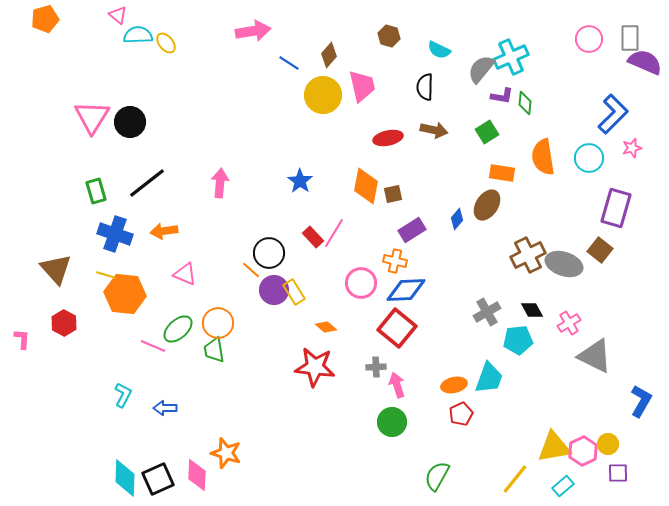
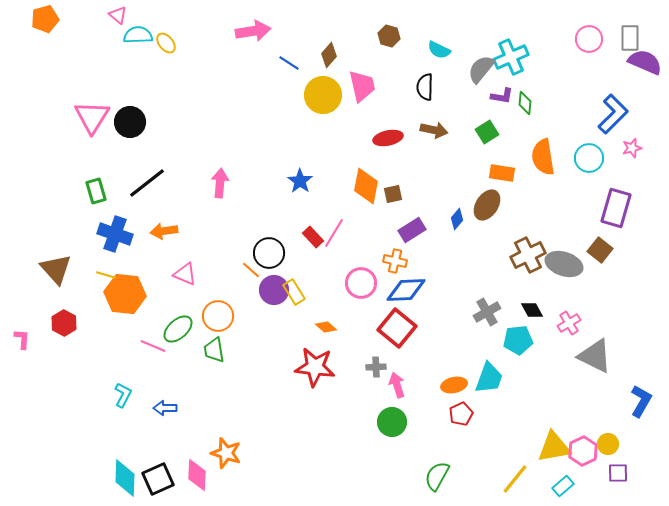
orange circle at (218, 323): moved 7 px up
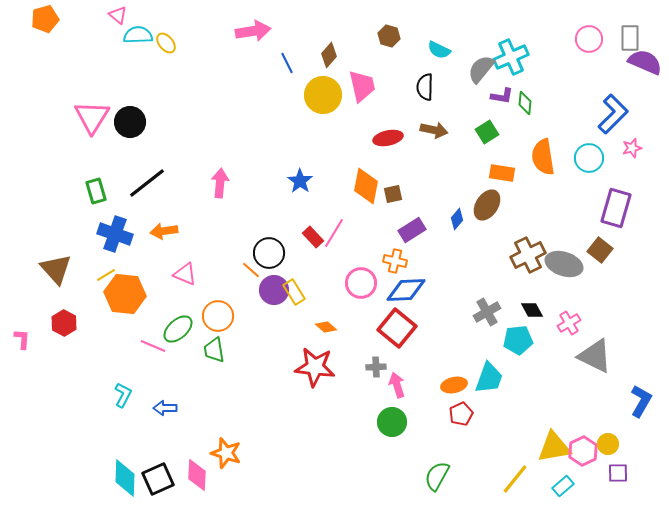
blue line at (289, 63): moved 2 px left; rotated 30 degrees clockwise
yellow line at (106, 275): rotated 48 degrees counterclockwise
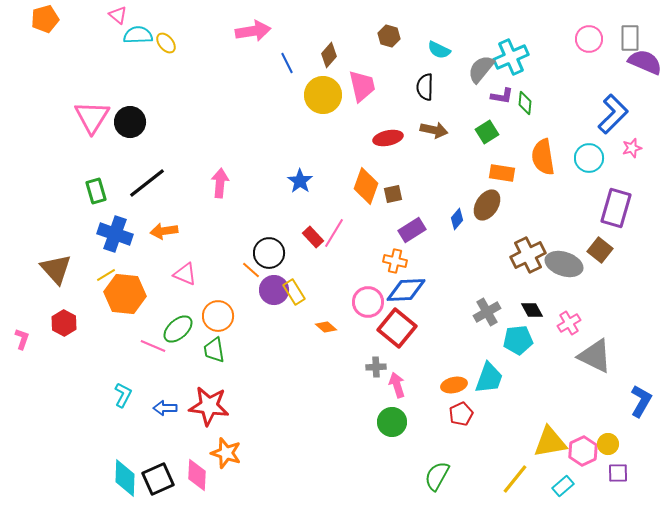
orange diamond at (366, 186): rotated 9 degrees clockwise
pink circle at (361, 283): moved 7 px right, 19 px down
pink L-shape at (22, 339): rotated 15 degrees clockwise
red star at (315, 367): moved 106 px left, 39 px down
yellow triangle at (554, 447): moved 4 px left, 5 px up
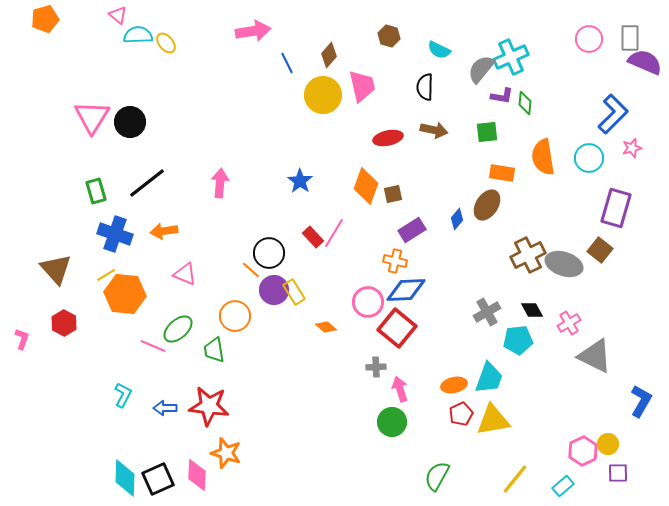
green square at (487, 132): rotated 25 degrees clockwise
orange circle at (218, 316): moved 17 px right
pink arrow at (397, 385): moved 3 px right, 4 px down
yellow triangle at (550, 442): moved 57 px left, 22 px up
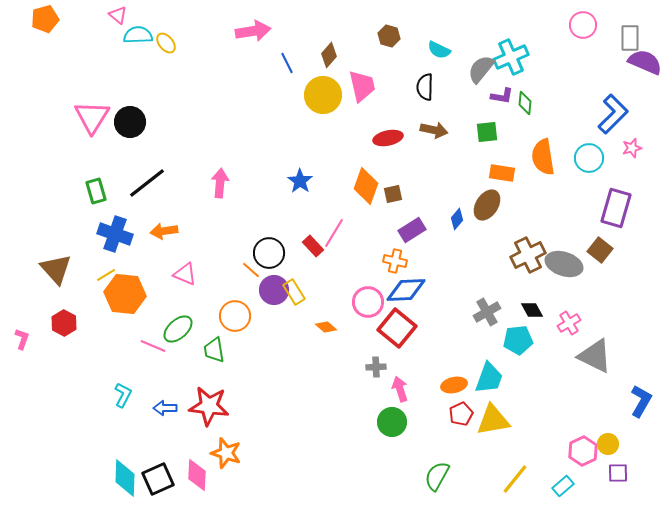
pink circle at (589, 39): moved 6 px left, 14 px up
red rectangle at (313, 237): moved 9 px down
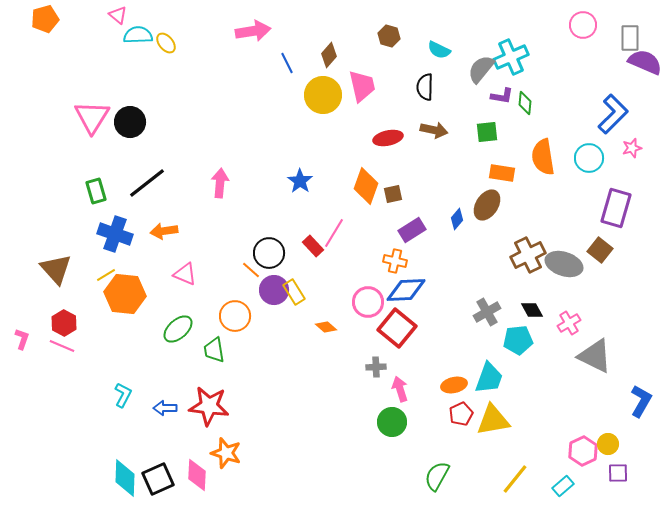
pink line at (153, 346): moved 91 px left
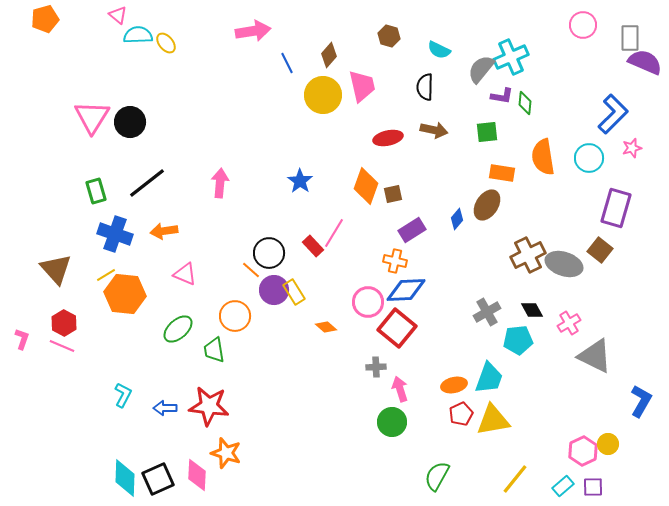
purple square at (618, 473): moved 25 px left, 14 px down
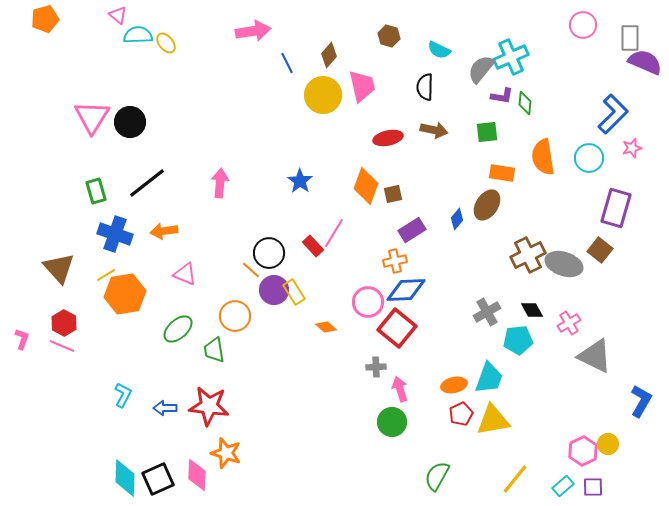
orange cross at (395, 261): rotated 25 degrees counterclockwise
brown triangle at (56, 269): moved 3 px right, 1 px up
orange hexagon at (125, 294): rotated 15 degrees counterclockwise
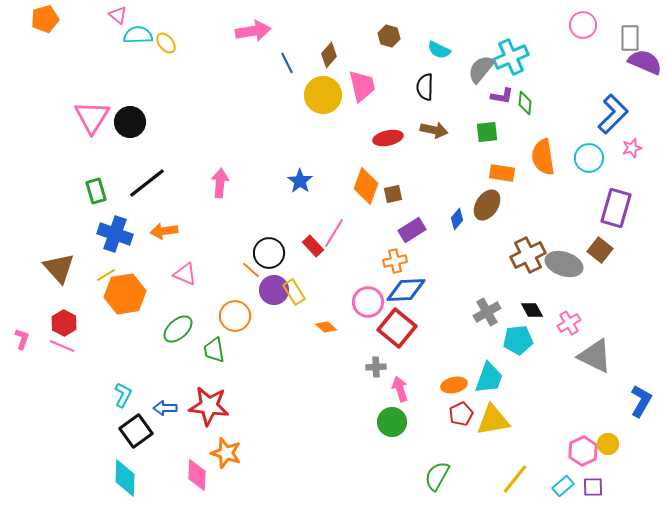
black square at (158, 479): moved 22 px left, 48 px up; rotated 12 degrees counterclockwise
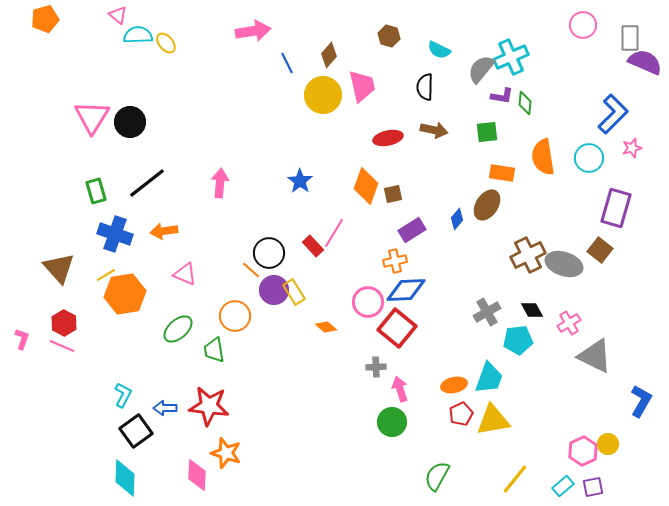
purple square at (593, 487): rotated 10 degrees counterclockwise
